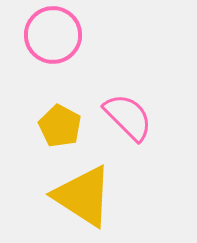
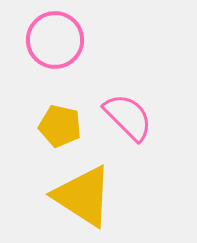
pink circle: moved 2 px right, 5 px down
yellow pentagon: rotated 15 degrees counterclockwise
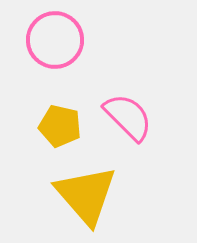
yellow triangle: moved 3 px right, 1 px up; rotated 16 degrees clockwise
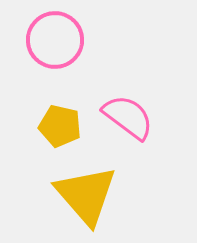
pink semicircle: rotated 8 degrees counterclockwise
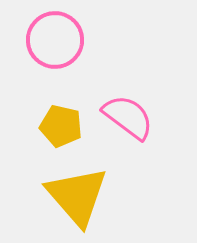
yellow pentagon: moved 1 px right
yellow triangle: moved 9 px left, 1 px down
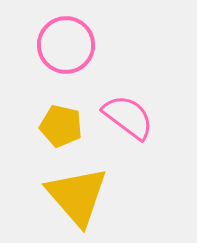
pink circle: moved 11 px right, 5 px down
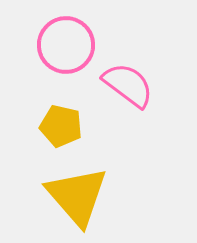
pink semicircle: moved 32 px up
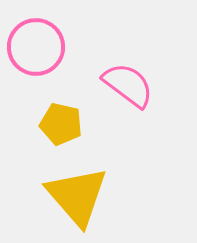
pink circle: moved 30 px left, 2 px down
yellow pentagon: moved 2 px up
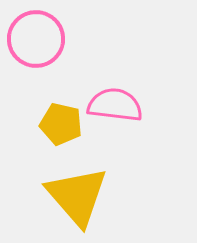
pink circle: moved 8 px up
pink semicircle: moved 13 px left, 20 px down; rotated 30 degrees counterclockwise
